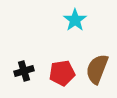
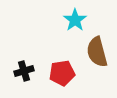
brown semicircle: moved 17 px up; rotated 36 degrees counterclockwise
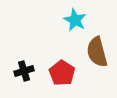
cyan star: rotated 10 degrees counterclockwise
red pentagon: rotated 30 degrees counterclockwise
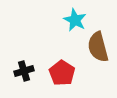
brown semicircle: moved 1 px right, 5 px up
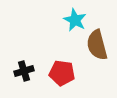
brown semicircle: moved 1 px left, 2 px up
red pentagon: rotated 25 degrees counterclockwise
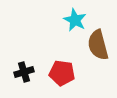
brown semicircle: moved 1 px right
black cross: moved 1 px down
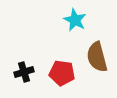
brown semicircle: moved 1 px left, 12 px down
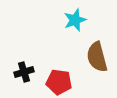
cyan star: rotated 25 degrees clockwise
red pentagon: moved 3 px left, 9 px down
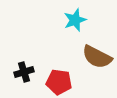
brown semicircle: rotated 48 degrees counterclockwise
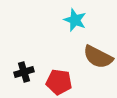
cyan star: rotated 30 degrees counterclockwise
brown semicircle: moved 1 px right
